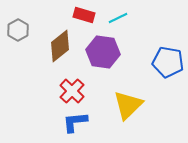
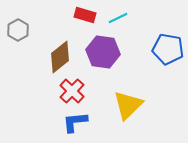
red rectangle: moved 1 px right
brown diamond: moved 11 px down
blue pentagon: moved 13 px up
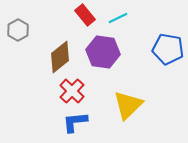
red rectangle: rotated 35 degrees clockwise
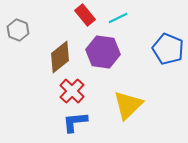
gray hexagon: rotated 10 degrees counterclockwise
blue pentagon: rotated 12 degrees clockwise
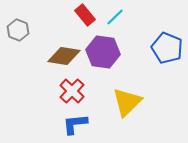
cyan line: moved 3 px left, 1 px up; rotated 18 degrees counterclockwise
blue pentagon: moved 1 px left, 1 px up
brown diamond: moved 4 px right, 1 px up; rotated 48 degrees clockwise
yellow triangle: moved 1 px left, 3 px up
blue L-shape: moved 2 px down
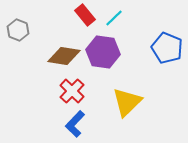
cyan line: moved 1 px left, 1 px down
blue L-shape: rotated 40 degrees counterclockwise
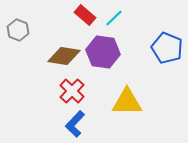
red rectangle: rotated 10 degrees counterclockwise
yellow triangle: rotated 44 degrees clockwise
